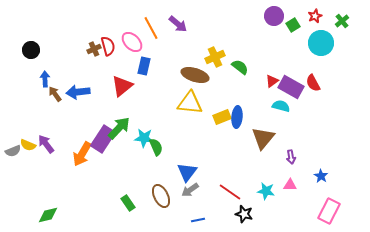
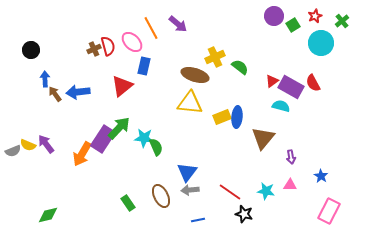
gray arrow at (190, 190): rotated 30 degrees clockwise
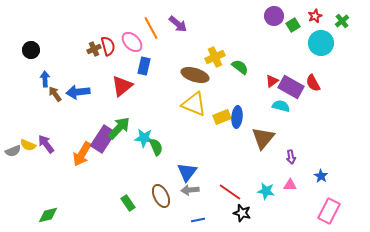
yellow triangle at (190, 103): moved 4 px right, 1 px down; rotated 16 degrees clockwise
black star at (244, 214): moved 2 px left, 1 px up
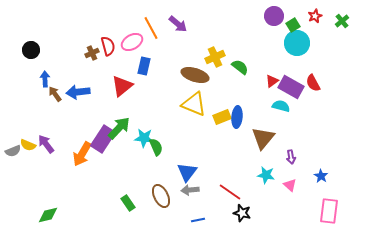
pink ellipse at (132, 42): rotated 75 degrees counterclockwise
cyan circle at (321, 43): moved 24 px left
brown cross at (94, 49): moved 2 px left, 4 px down
pink triangle at (290, 185): rotated 40 degrees clockwise
cyan star at (266, 191): moved 16 px up
pink rectangle at (329, 211): rotated 20 degrees counterclockwise
